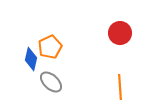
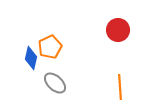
red circle: moved 2 px left, 3 px up
blue diamond: moved 1 px up
gray ellipse: moved 4 px right, 1 px down
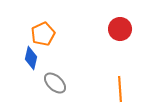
red circle: moved 2 px right, 1 px up
orange pentagon: moved 7 px left, 13 px up
orange line: moved 2 px down
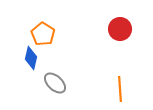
orange pentagon: rotated 15 degrees counterclockwise
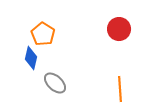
red circle: moved 1 px left
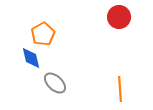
red circle: moved 12 px up
orange pentagon: rotated 10 degrees clockwise
blue diamond: rotated 25 degrees counterclockwise
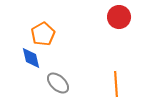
gray ellipse: moved 3 px right
orange line: moved 4 px left, 5 px up
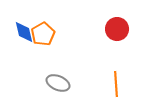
red circle: moved 2 px left, 12 px down
blue diamond: moved 7 px left, 26 px up
gray ellipse: rotated 20 degrees counterclockwise
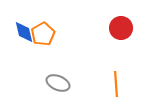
red circle: moved 4 px right, 1 px up
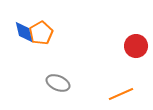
red circle: moved 15 px right, 18 px down
orange pentagon: moved 2 px left, 1 px up
orange line: moved 5 px right, 10 px down; rotated 70 degrees clockwise
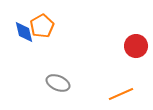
orange pentagon: moved 1 px right, 7 px up
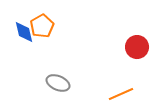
red circle: moved 1 px right, 1 px down
